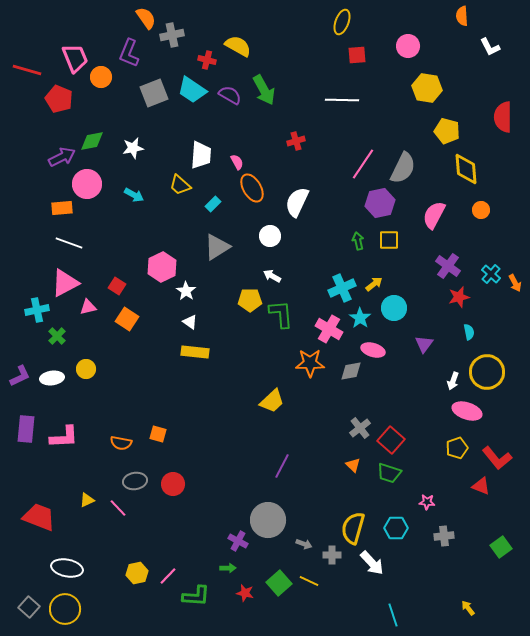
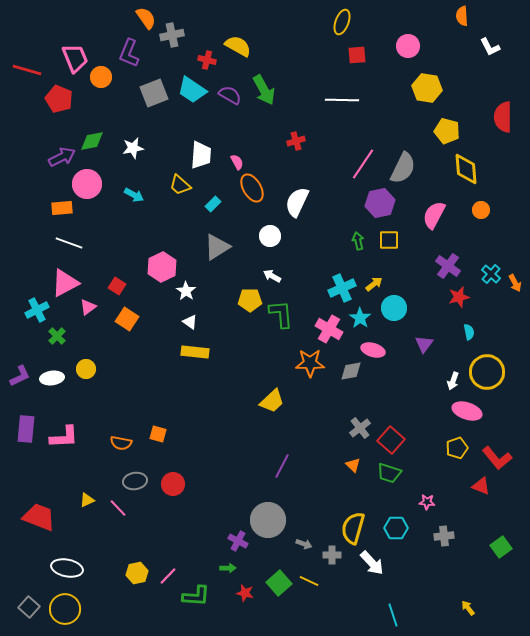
pink triangle at (88, 307): rotated 24 degrees counterclockwise
cyan cross at (37, 310): rotated 15 degrees counterclockwise
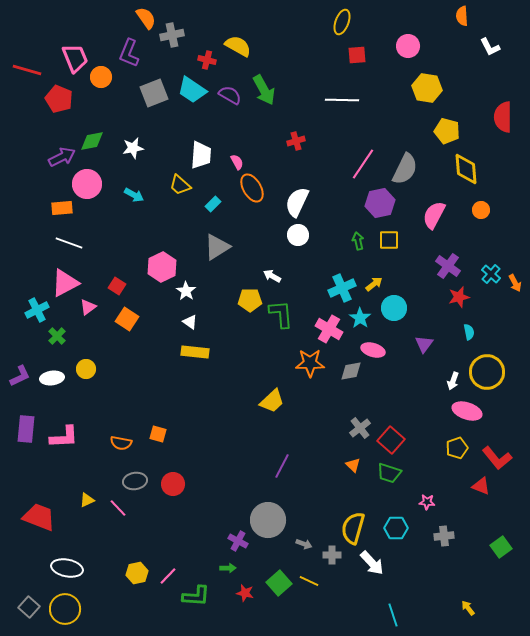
gray semicircle at (403, 168): moved 2 px right, 1 px down
white circle at (270, 236): moved 28 px right, 1 px up
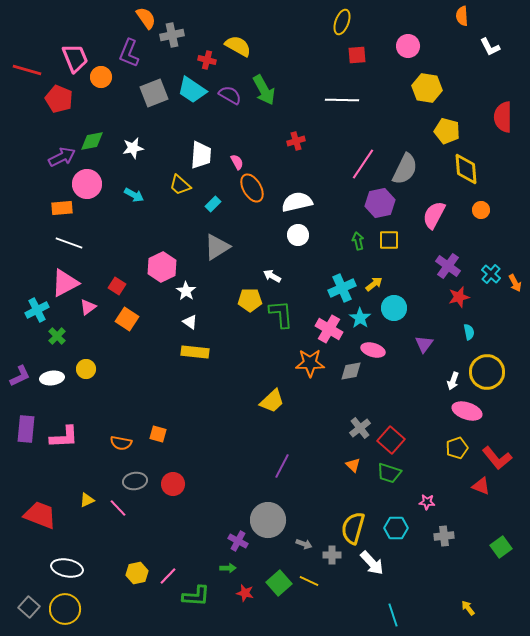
white semicircle at (297, 202): rotated 52 degrees clockwise
red trapezoid at (39, 517): moved 1 px right, 2 px up
